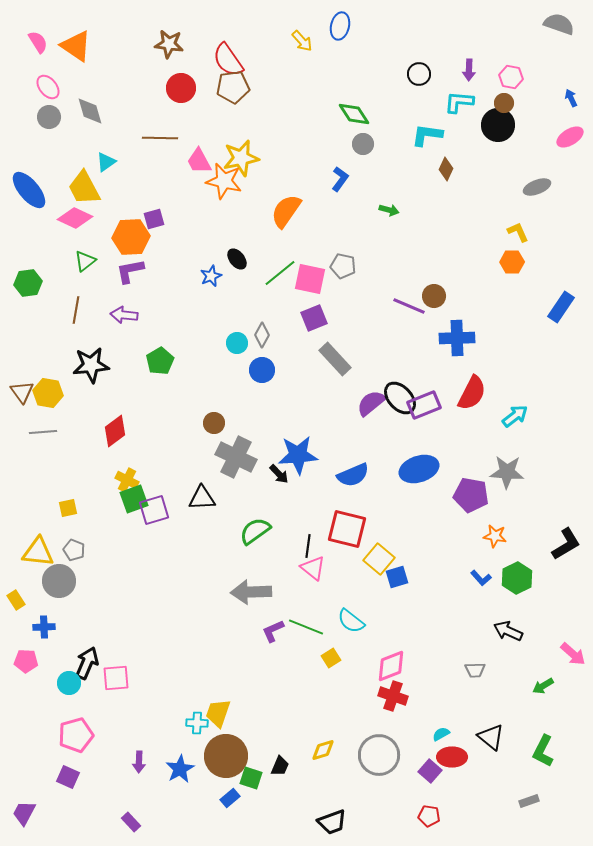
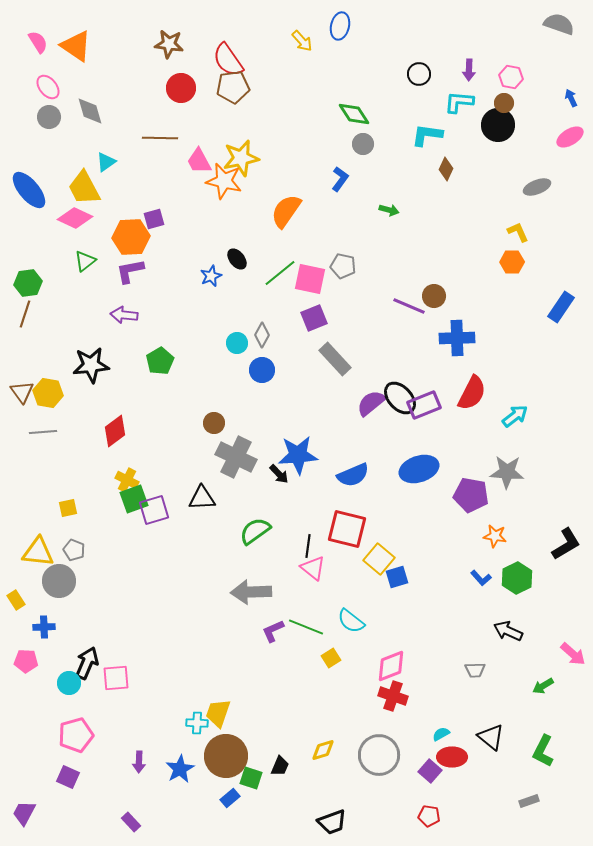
brown line at (76, 310): moved 51 px left, 4 px down; rotated 8 degrees clockwise
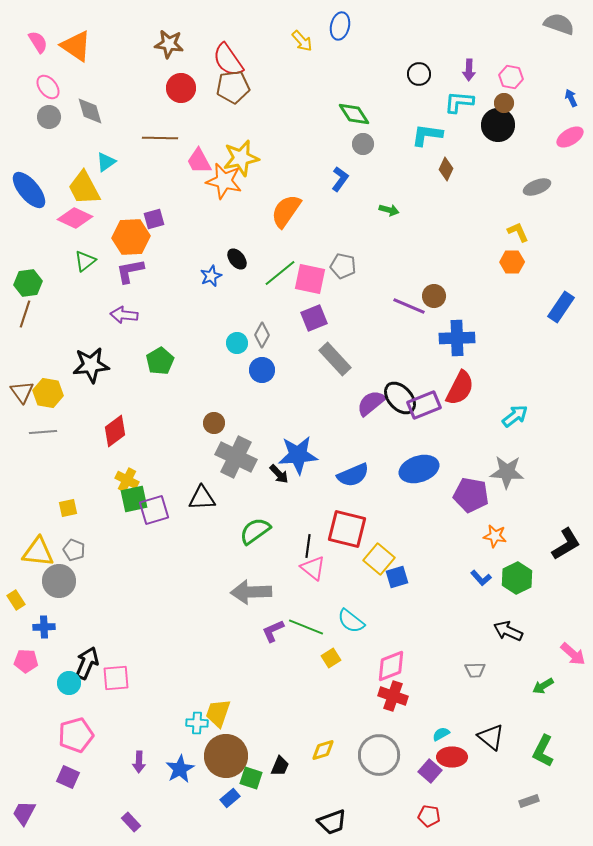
red semicircle at (472, 393): moved 12 px left, 5 px up
green square at (134, 499): rotated 8 degrees clockwise
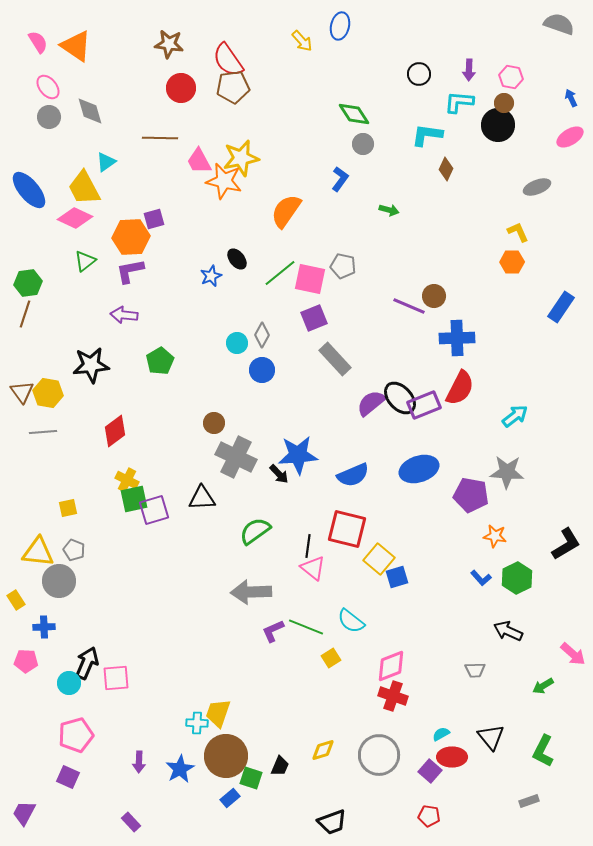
black triangle at (491, 737): rotated 12 degrees clockwise
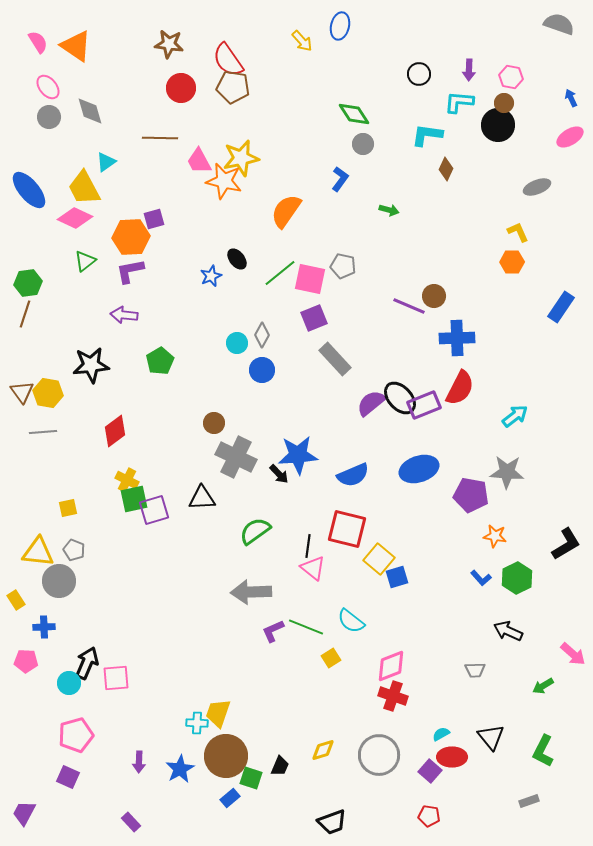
brown pentagon at (233, 87): rotated 16 degrees clockwise
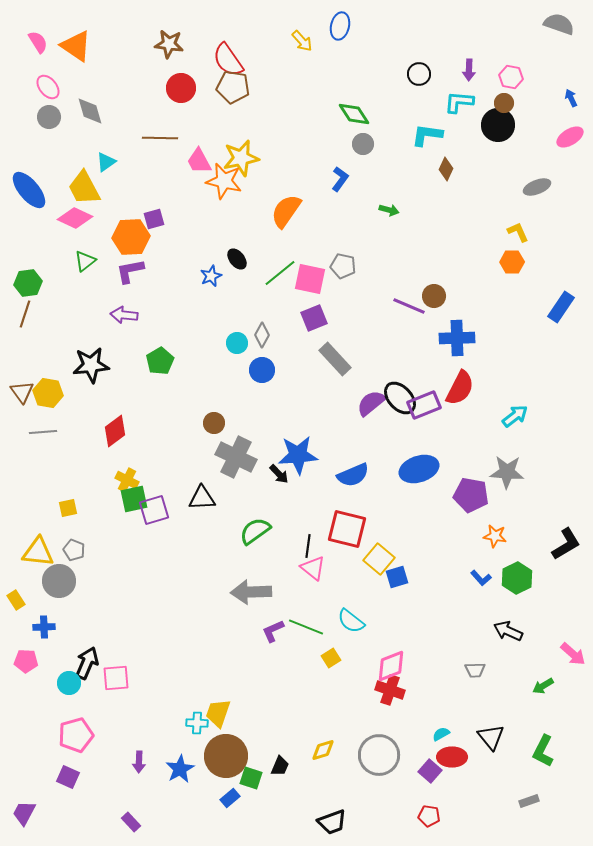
red cross at (393, 696): moved 3 px left, 6 px up
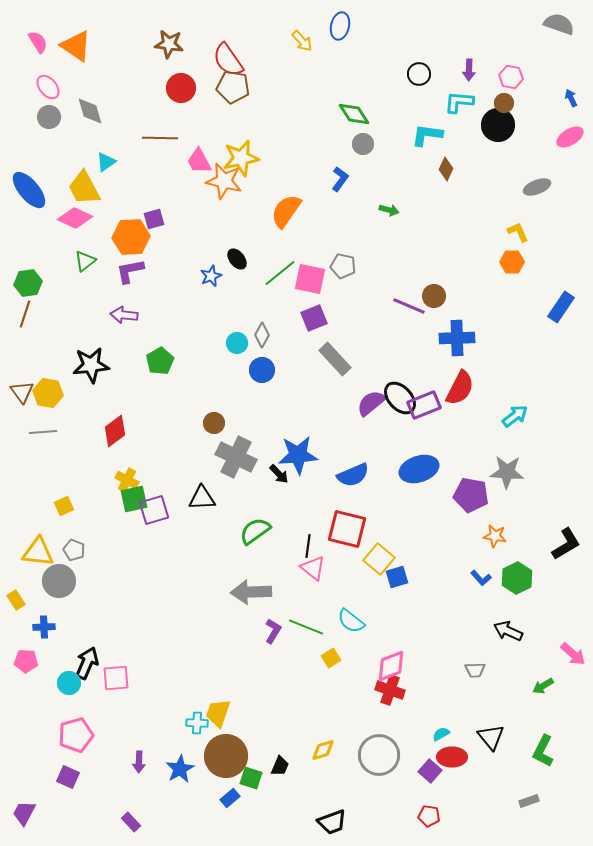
yellow square at (68, 508): moved 4 px left, 2 px up; rotated 12 degrees counterclockwise
purple L-shape at (273, 631): rotated 145 degrees clockwise
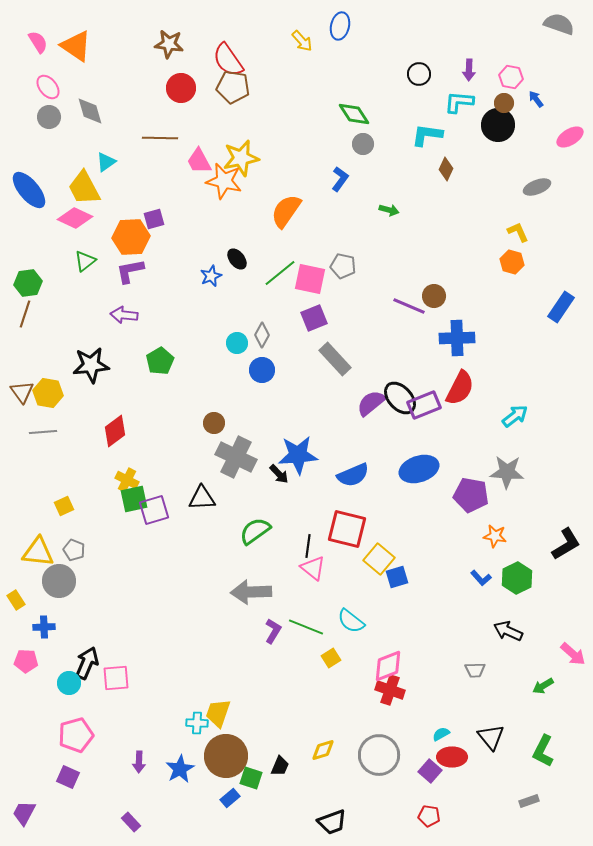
blue arrow at (571, 98): moved 35 px left, 1 px down; rotated 12 degrees counterclockwise
orange hexagon at (512, 262): rotated 15 degrees clockwise
pink diamond at (391, 666): moved 3 px left
